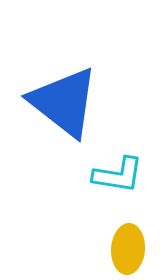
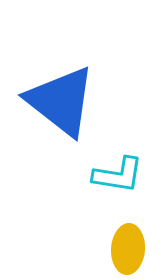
blue triangle: moved 3 px left, 1 px up
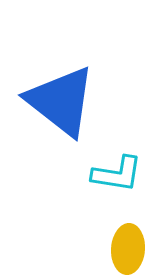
cyan L-shape: moved 1 px left, 1 px up
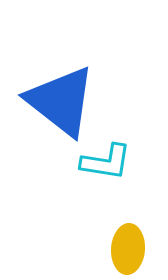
cyan L-shape: moved 11 px left, 12 px up
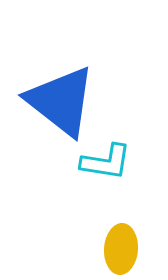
yellow ellipse: moved 7 px left
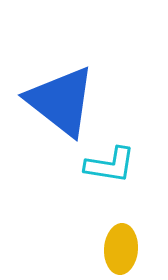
cyan L-shape: moved 4 px right, 3 px down
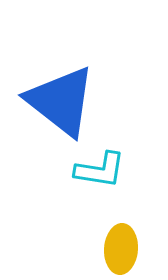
cyan L-shape: moved 10 px left, 5 px down
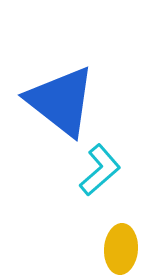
cyan L-shape: rotated 50 degrees counterclockwise
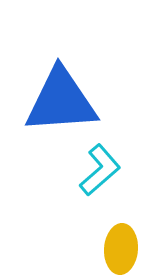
blue triangle: rotated 42 degrees counterclockwise
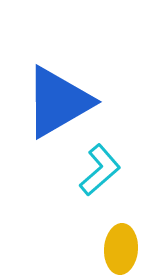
blue triangle: moved 3 px left, 1 px down; rotated 26 degrees counterclockwise
